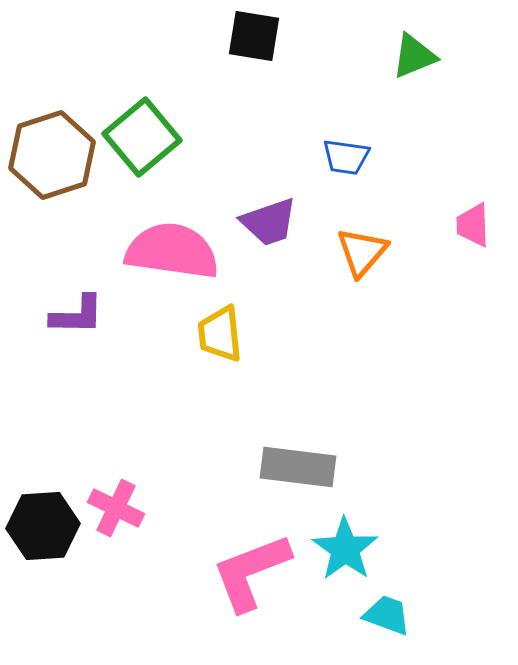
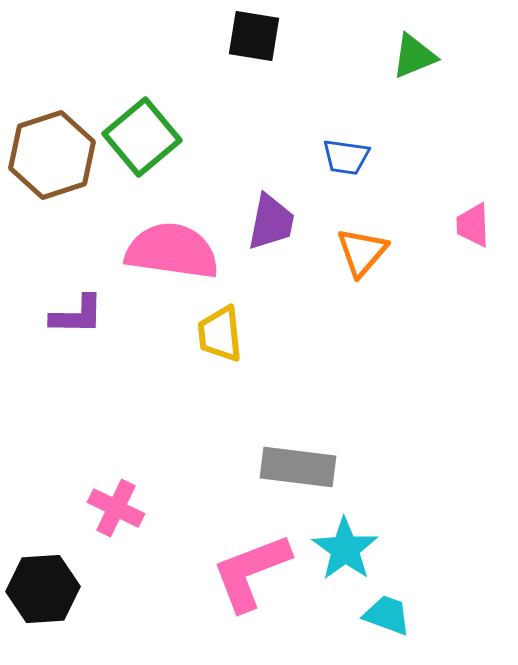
purple trapezoid: moved 2 px right; rotated 60 degrees counterclockwise
black hexagon: moved 63 px down
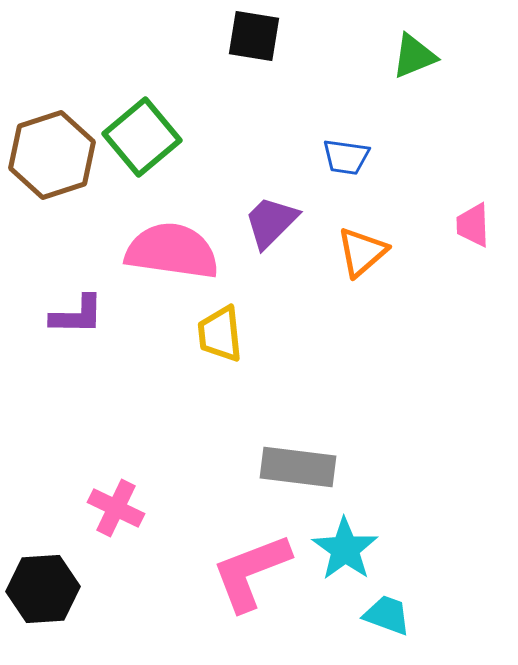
purple trapezoid: rotated 146 degrees counterclockwise
orange triangle: rotated 8 degrees clockwise
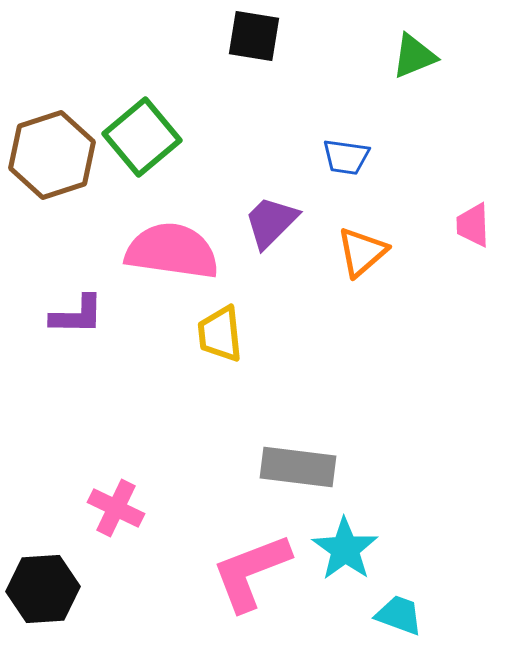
cyan trapezoid: moved 12 px right
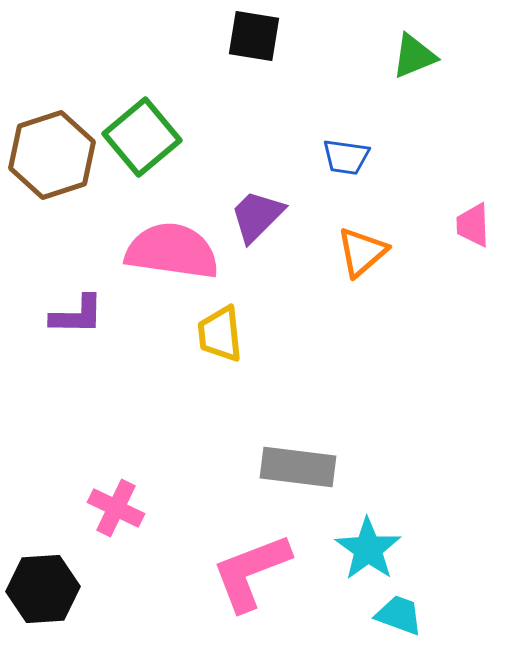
purple trapezoid: moved 14 px left, 6 px up
cyan star: moved 23 px right
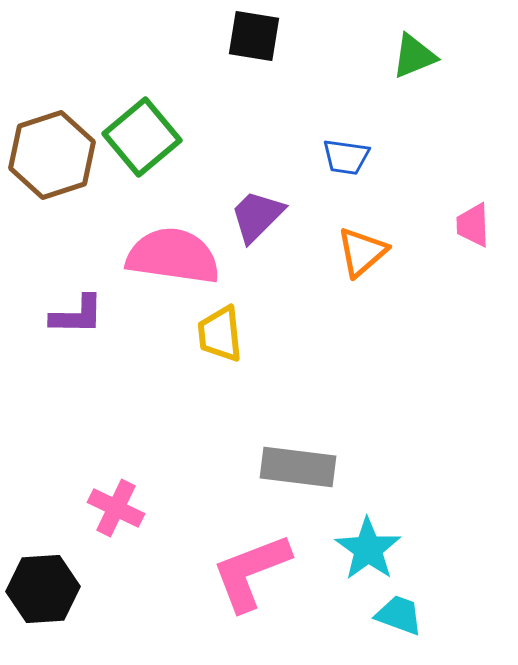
pink semicircle: moved 1 px right, 5 px down
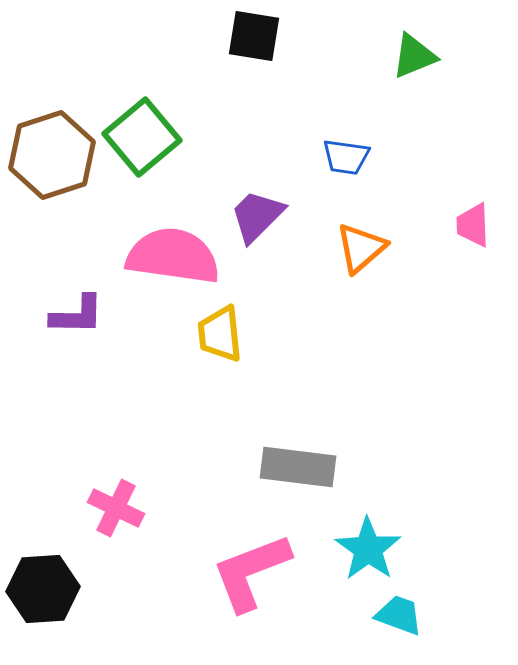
orange triangle: moved 1 px left, 4 px up
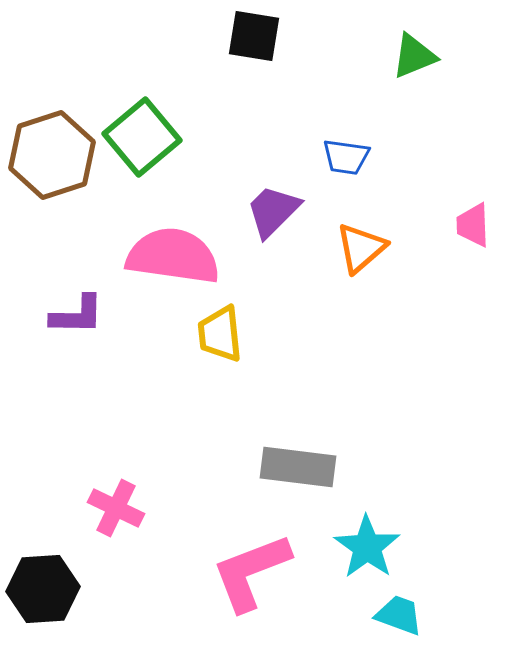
purple trapezoid: moved 16 px right, 5 px up
cyan star: moved 1 px left, 2 px up
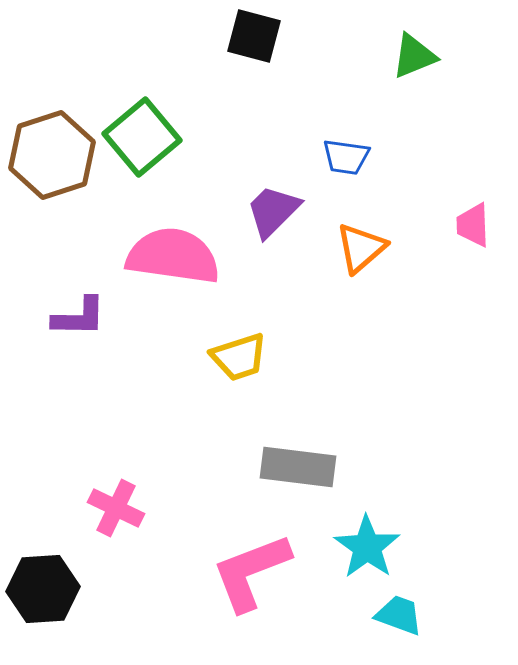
black square: rotated 6 degrees clockwise
purple L-shape: moved 2 px right, 2 px down
yellow trapezoid: moved 19 px right, 23 px down; rotated 102 degrees counterclockwise
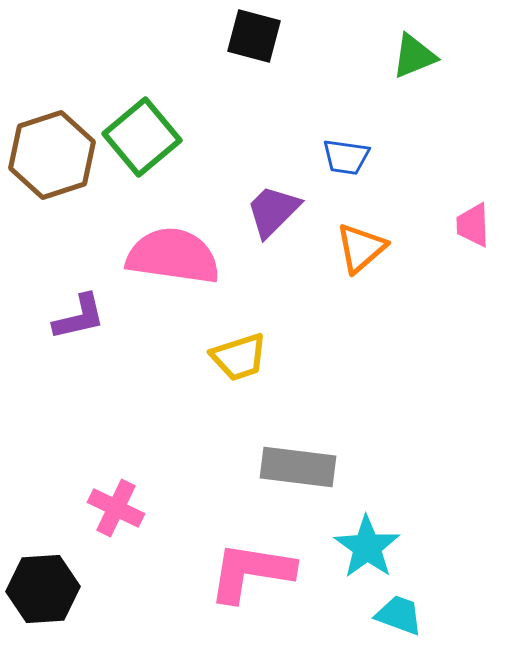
purple L-shape: rotated 14 degrees counterclockwise
pink L-shape: rotated 30 degrees clockwise
